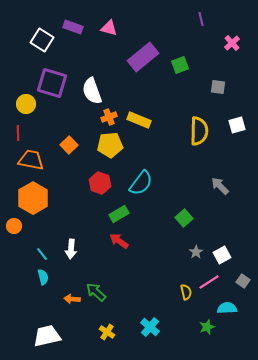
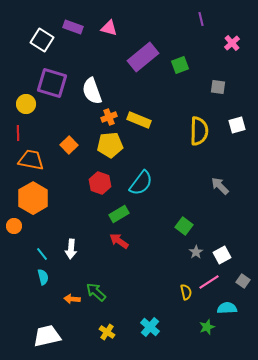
green square at (184, 218): moved 8 px down; rotated 12 degrees counterclockwise
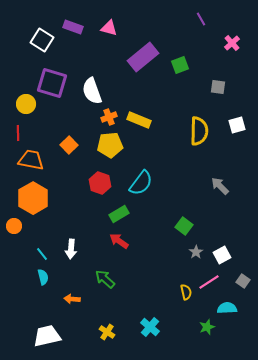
purple line at (201, 19): rotated 16 degrees counterclockwise
green arrow at (96, 292): moved 9 px right, 13 px up
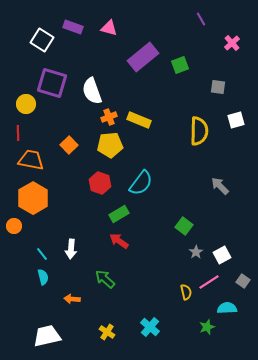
white square at (237, 125): moved 1 px left, 5 px up
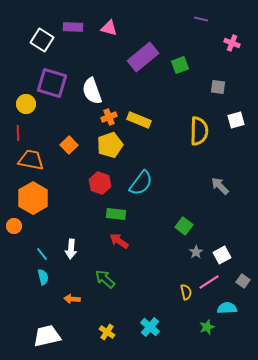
purple line at (201, 19): rotated 48 degrees counterclockwise
purple rectangle at (73, 27): rotated 18 degrees counterclockwise
pink cross at (232, 43): rotated 28 degrees counterclockwise
yellow pentagon at (110, 145): rotated 15 degrees counterclockwise
green rectangle at (119, 214): moved 3 px left; rotated 36 degrees clockwise
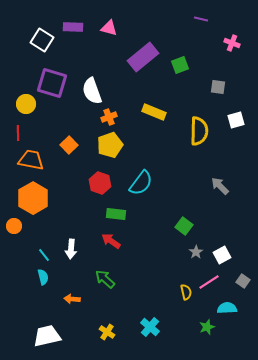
yellow rectangle at (139, 120): moved 15 px right, 8 px up
red arrow at (119, 241): moved 8 px left
cyan line at (42, 254): moved 2 px right, 1 px down
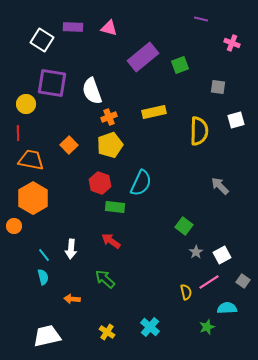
purple square at (52, 83): rotated 8 degrees counterclockwise
yellow rectangle at (154, 112): rotated 35 degrees counterclockwise
cyan semicircle at (141, 183): rotated 12 degrees counterclockwise
green rectangle at (116, 214): moved 1 px left, 7 px up
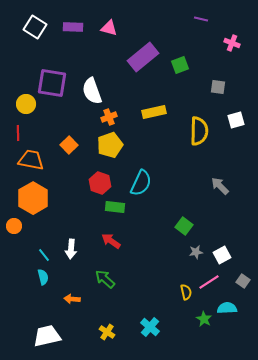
white square at (42, 40): moved 7 px left, 13 px up
gray star at (196, 252): rotated 24 degrees clockwise
green star at (207, 327): moved 3 px left, 8 px up; rotated 21 degrees counterclockwise
